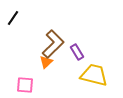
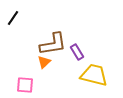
brown L-shape: rotated 36 degrees clockwise
orange triangle: moved 2 px left
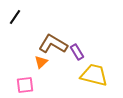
black line: moved 2 px right, 1 px up
brown L-shape: rotated 140 degrees counterclockwise
orange triangle: moved 3 px left
pink square: rotated 12 degrees counterclockwise
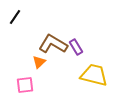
purple rectangle: moved 1 px left, 5 px up
orange triangle: moved 2 px left
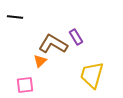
black line: rotated 63 degrees clockwise
purple rectangle: moved 10 px up
orange triangle: moved 1 px right, 1 px up
yellow trapezoid: moved 2 px left; rotated 88 degrees counterclockwise
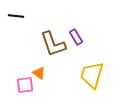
black line: moved 1 px right, 1 px up
brown L-shape: rotated 140 degrees counterclockwise
orange triangle: moved 1 px left, 12 px down; rotated 40 degrees counterclockwise
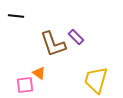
purple rectangle: rotated 14 degrees counterclockwise
yellow trapezoid: moved 4 px right, 5 px down
